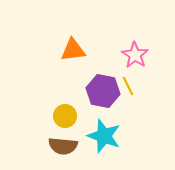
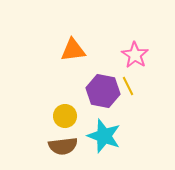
brown semicircle: rotated 12 degrees counterclockwise
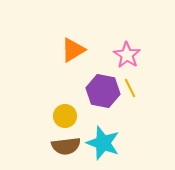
orange triangle: rotated 24 degrees counterclockwise
pink star: moved 8 px left
yellow line: moved 2 px right, 2 px down
cyan star: moved 1 px left, 7 px down
brown semicircle: moved 3 px right
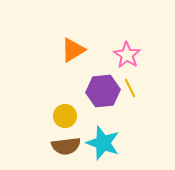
purple hexagon: rotated 16 degrees counterclockwise
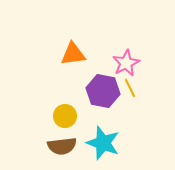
orange triangle: moved 4 px down; rotated 24 degrees clockwise
pink star: moved 1 px left, 8 px down; rotated 12 degrees clockwise
purple hexagon: rotated 16 degrees clockwise
brown semicircle: moved 4 px left
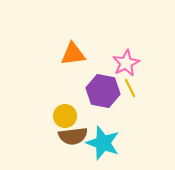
brown semicircle: moved 11 px right, 10 px up
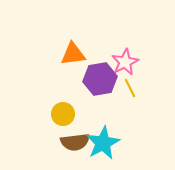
pink star: moved 1 px left, 1 px up
purple hexagon: moved 3 px left, 12 px up; rotated 20 degrees counterclockwise
yellow circle: moved 2 px left, 2 px up
brown semicircle: moved 2 px right, 6 px down
cyan star: rotated 24 degrees clockwise
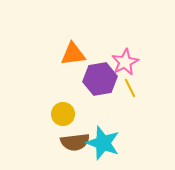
cyan star: rotated 24 degrees counterclockwise
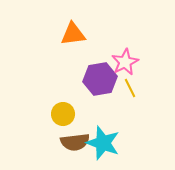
orange triangle: moved 20 px up
